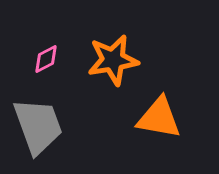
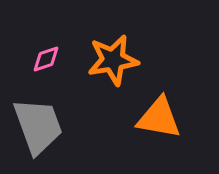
pink diamond: rotated 8 degrees clockwise
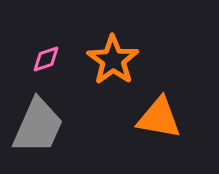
orange star: rotated 27 degrees counterclockwise
gray trapezoid: rotated 44 degrees clockwise
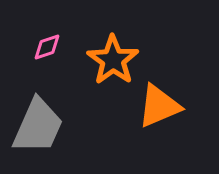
pink diamond: moved 1 px right, 12 px up
orange triangle: moved 12 px up; rotated 33 degrees counterclockwise
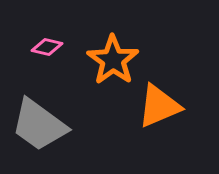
pink diamond: rotated 32 degrees clockwise
gray trapezoid: moved 1 px right, 1 px up; rotated 102 degrees clockwise
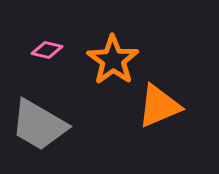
pink diamond: moved 3 px down
gray trapezoid: rotated 6 degrees counterclockwise
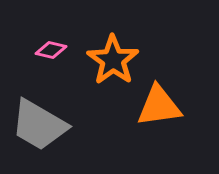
pink diamond: moved 4 px right
orange triangle: rotated 15 degrees clockwise
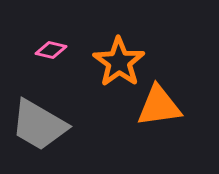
orange star: moved 6 px right, 2 px down
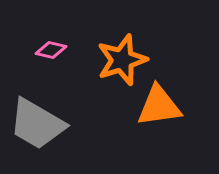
orange star: moved 3 px right, 2 px up; rotated 18 degrees clockwise
gray trapezoid: moved 2 px left, 1 px up
